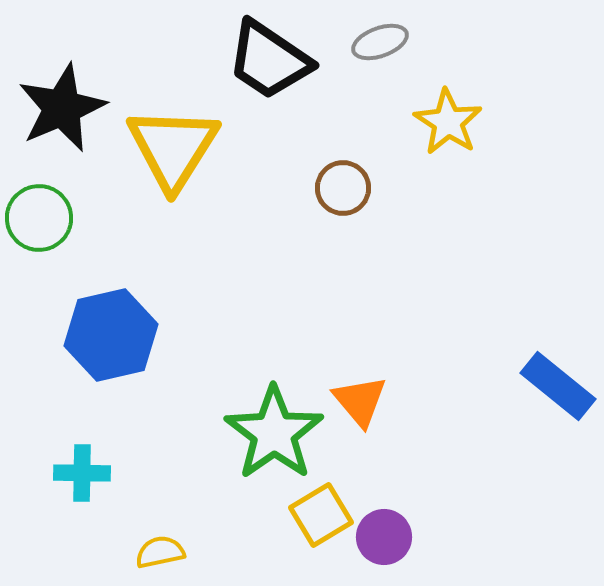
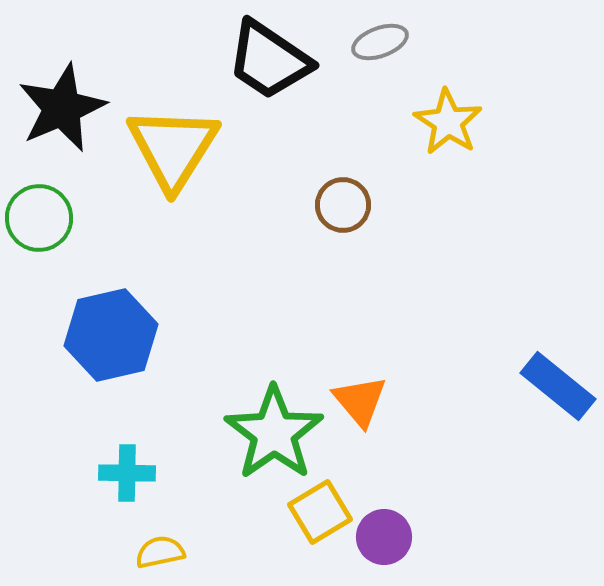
brown circle: moved 17 px down
cyan cross: moved 45 px right
yellow square: moved 1 px left, 3 px up
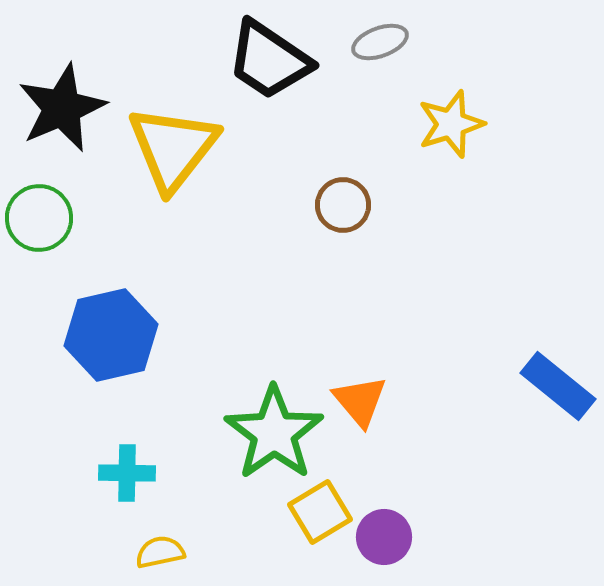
yellow star: moved 3 px right, 2 px down; rotated 22 degrees clockwise
yellow triangle: rotated 6 degrees clockwise
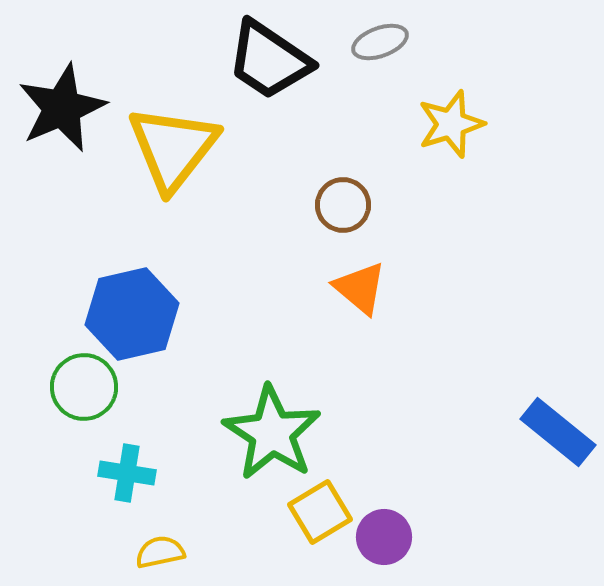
green circle: moved 45 px right, 169 px down
blue hexagon: moved 21 px right, 21 px up
blue rectangle: moved 46 px down
orange triangle: moved 113 px up; rotated 10 degrees counterclockwise
green star: moved 2 px left; rotated 4 degrees counterclockwise
cyan cross: rotated 8 degrees clockwise
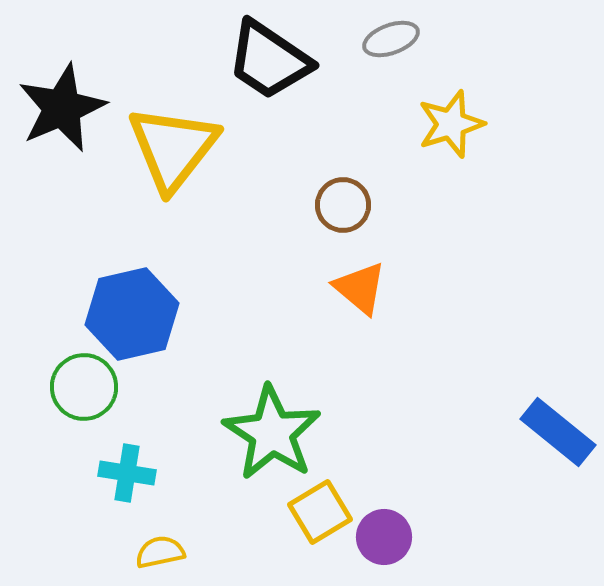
gray ellipse: moved 11 px right, 3 px up
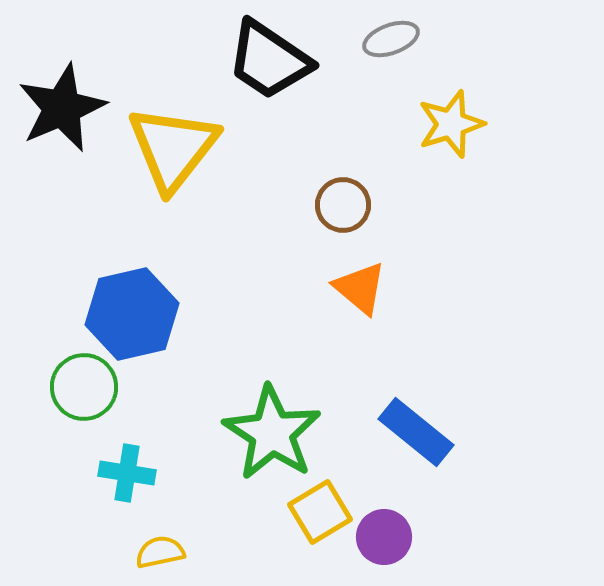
blue rectangle: moved 142 px left
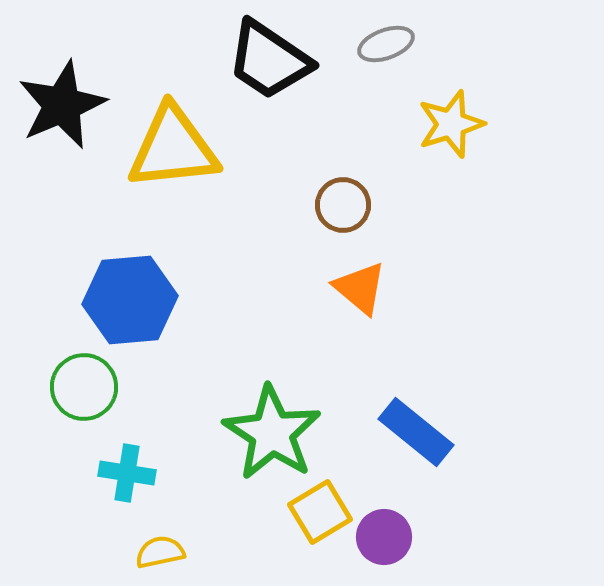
gray ellipse: moved 5 px left, 5 px down
black star: moved 3 px up
yellow triangle: rotated 46 degrees clockwise
blue hexagon: moved 2 px left, 14 px up; rotated 8 degrees clockwise
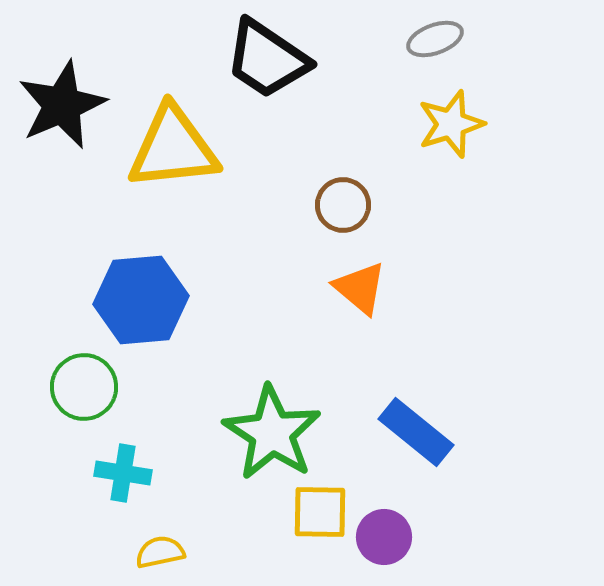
gray ellipse: moved 49 px right, 5 px up
black trapezoid: moved 2 px left, 1 px up
blue hexagon: moved 11 px right
cyan cross: moved 4 px left
yellow square: rotated 32 degrees clockwise
